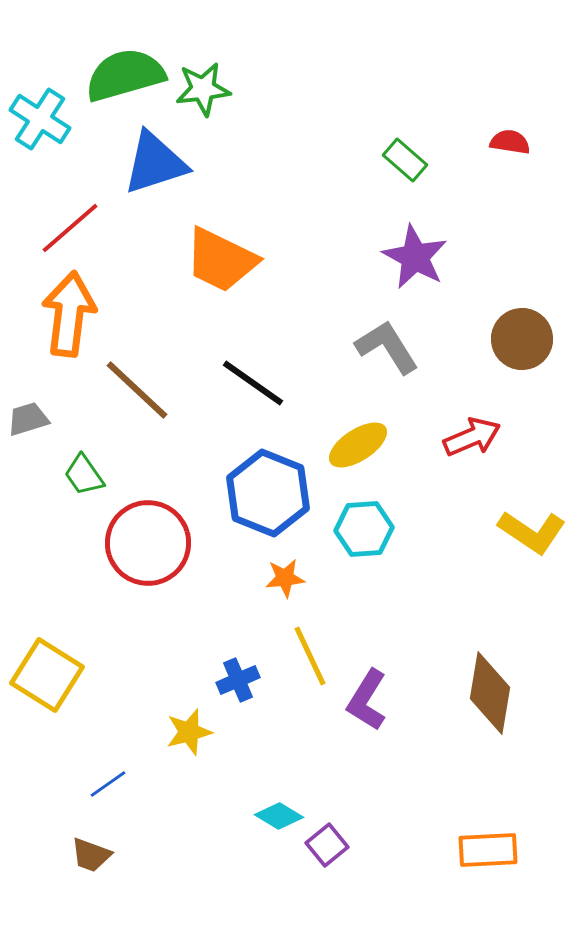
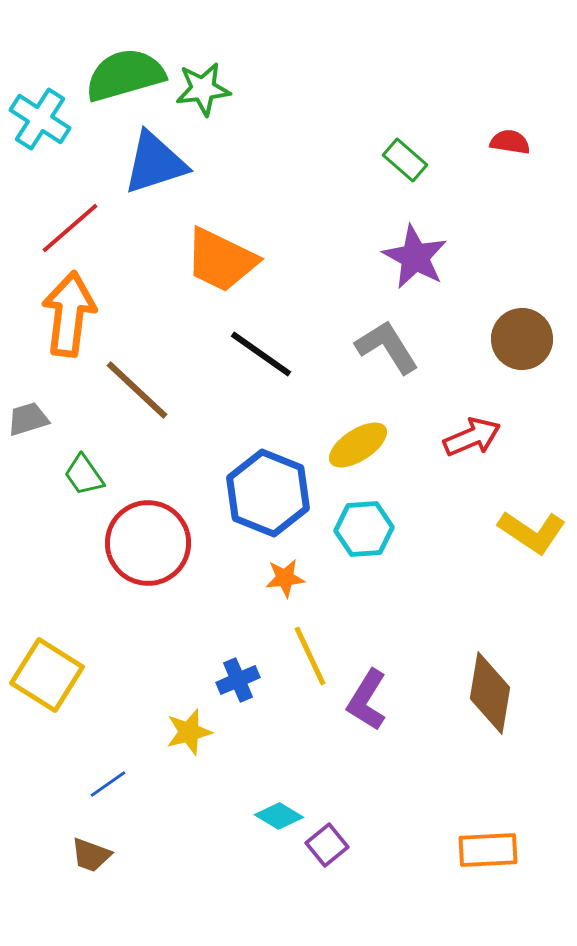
black line: moved 8 px right, 29 px up
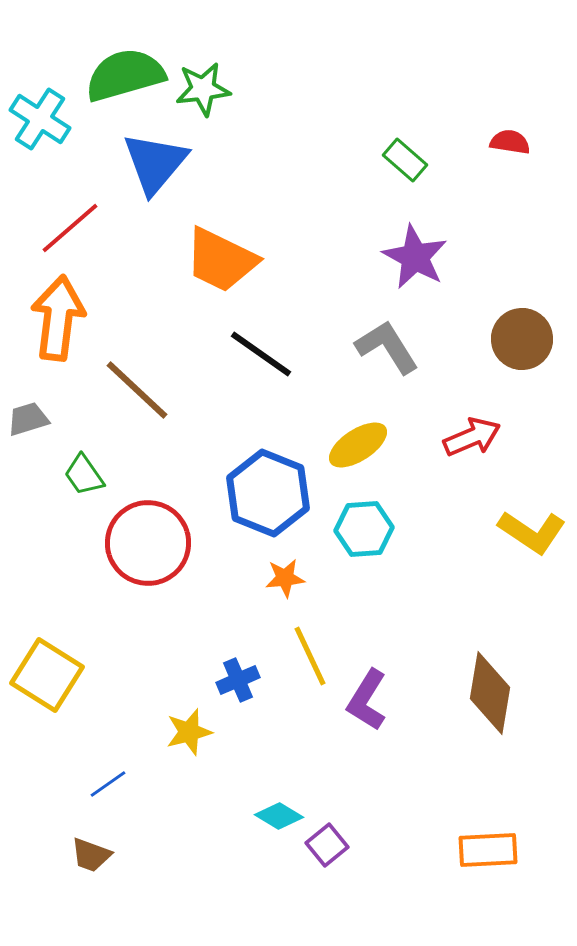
blue triangle: rotated 32 degrees counterclockwise
orange arrow: moved 11 px left, 4 px down
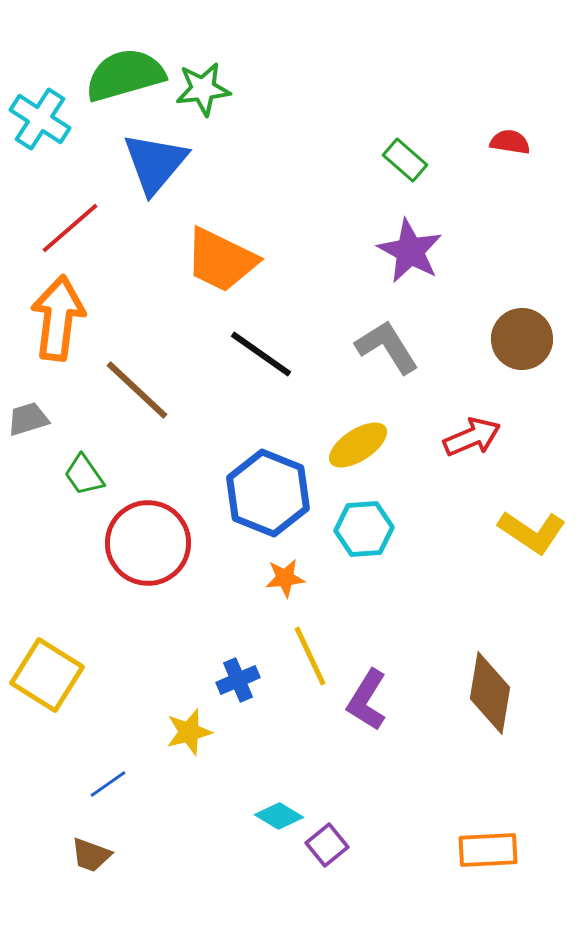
purple star: moved 5 px left, 6 px up
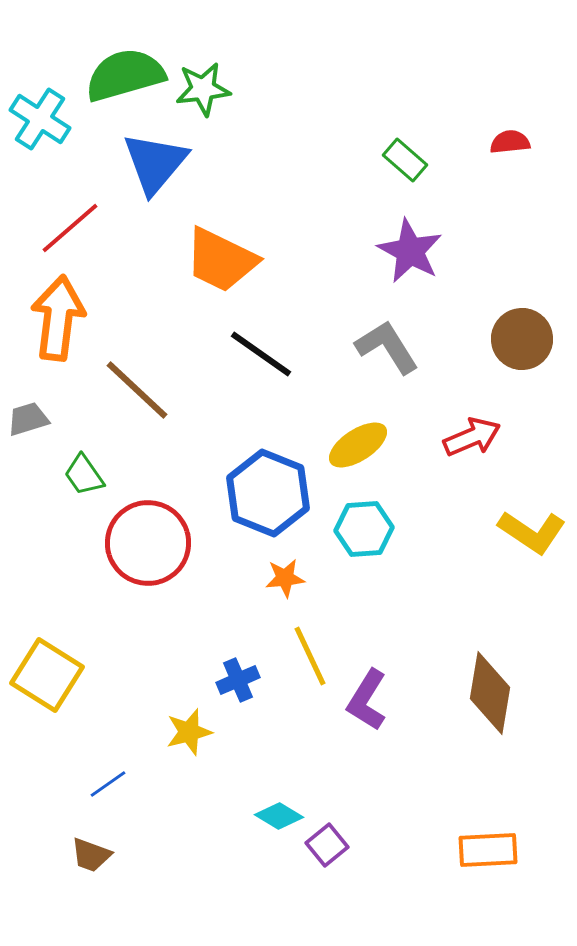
red semicircle: rotated 15 degrees counterclockwise
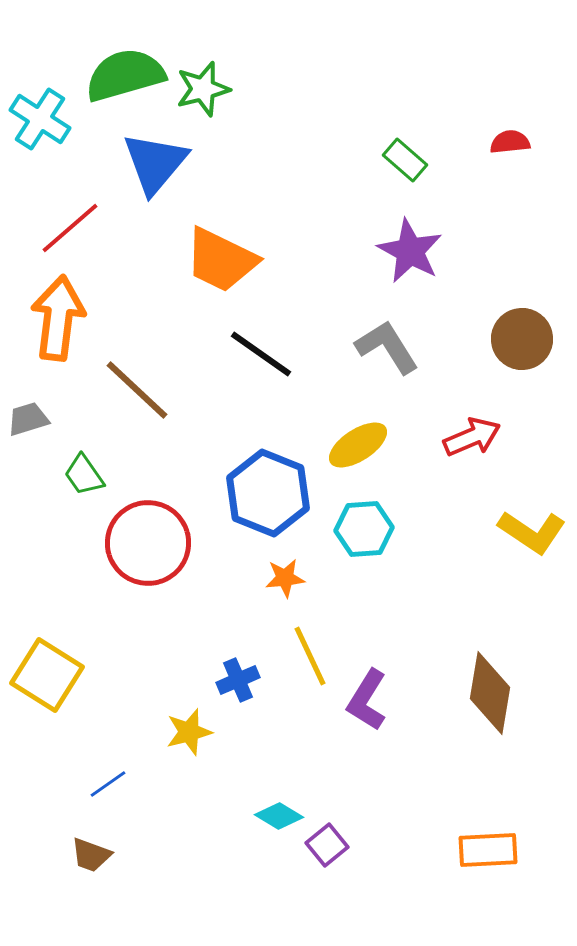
green star: rotated 8 degrees counterclockwise
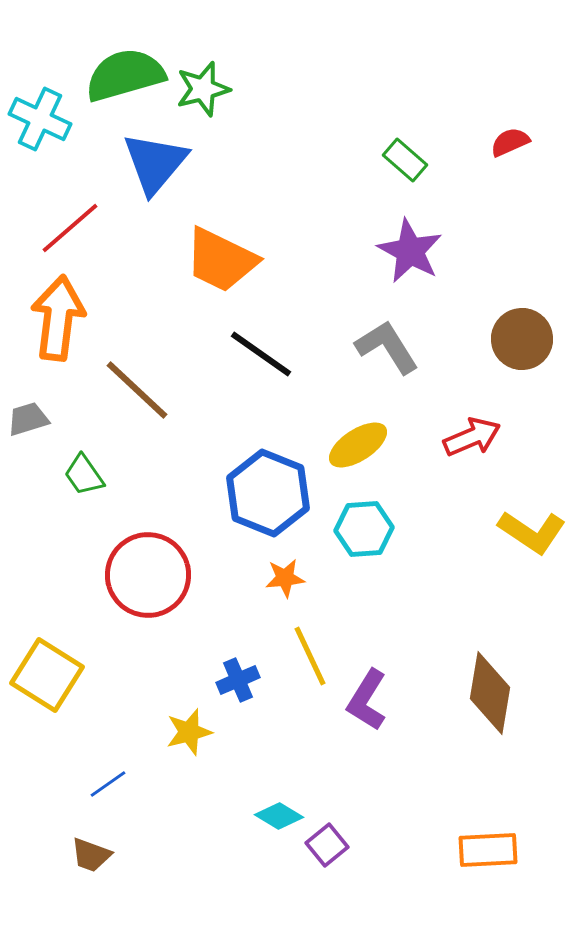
cyan cross: rotated 8 degrees counterclockwise
red semicircle: rotated 18 degrees counterclockwise
red circle: moved 32 px down
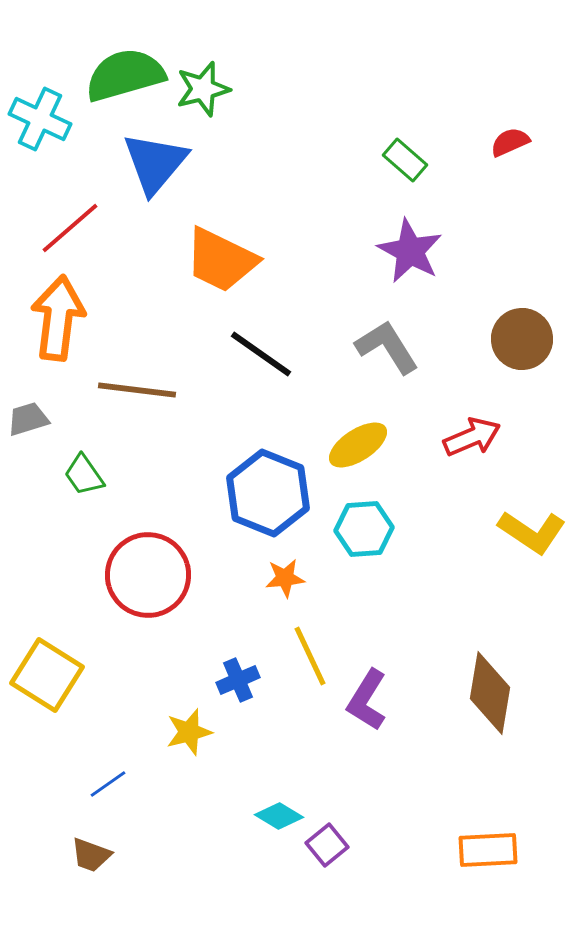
brown line: rotated 36 degrees counterclockwise
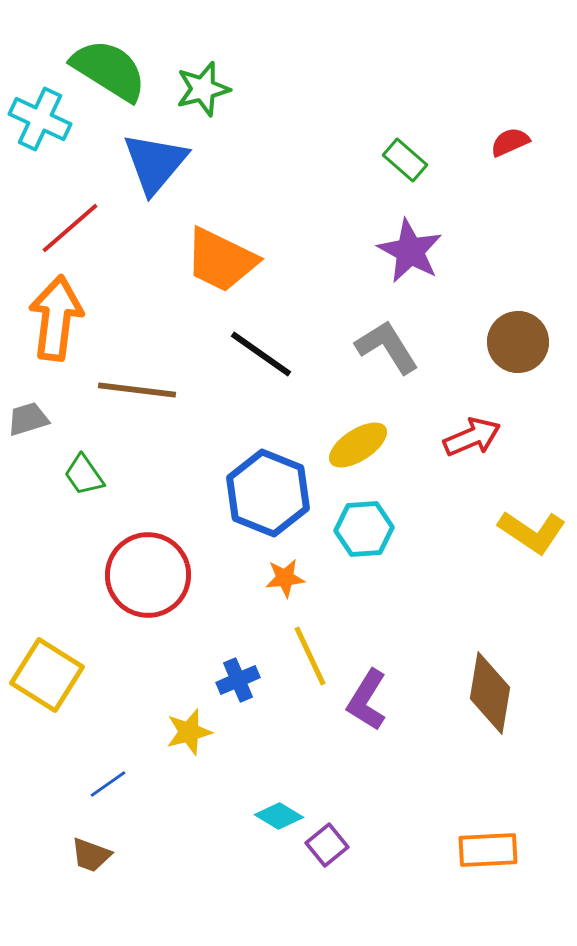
green semicircle: moved 16 px left, 5 px up; rotated 48 degrees clockwise
orange arrow: moved 2 px left
brown circle: moved 4 px left, 3 px down
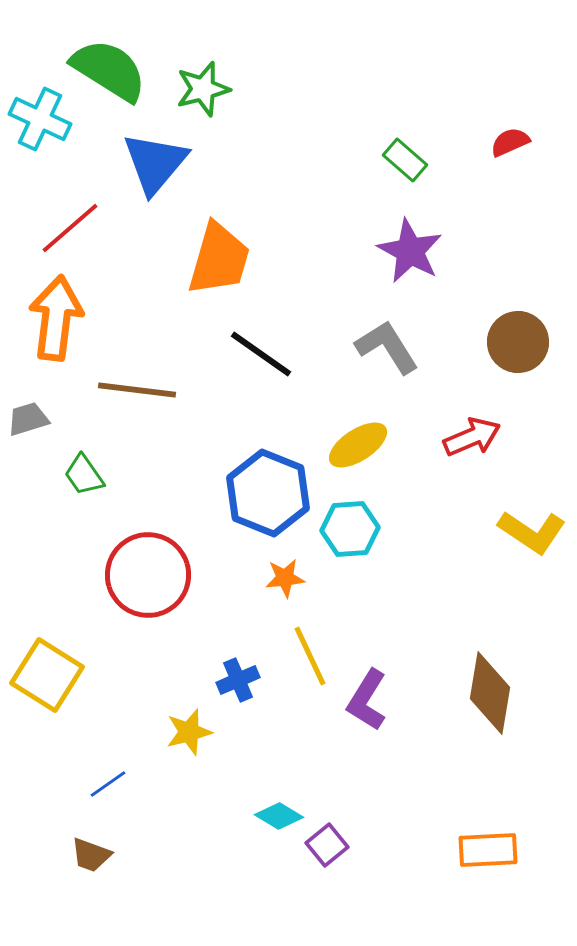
orange trapezoid: moved 2 px left, 1 px up; rotated 100 degrees counterclockwise
cyan hexagon: moved 14 px left
